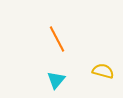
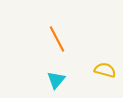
yellow semicircle: moved 2 px right, 1 px up
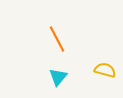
cyan triangle: moved 2 px right, 3 px up
